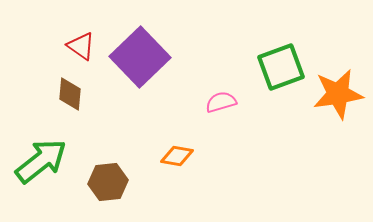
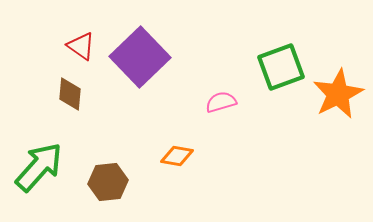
orange star: rotated 18 degrees counterclockwise
green arrow: moved 2 px left, 6 px down; rotated 10 degrees counterclockwise
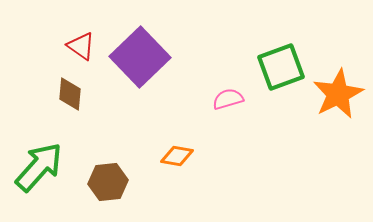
pink semicircle: moved 7 px right, 3 px up
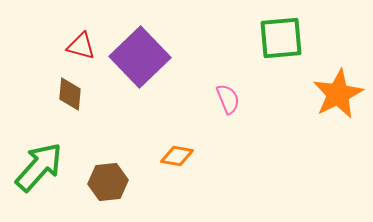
red triangle: rotated 20 degrees counterclockwise
green square: moved 29 px up; rotated 15 degrees clockwise
pink semicircle: rotated 84 degrees clockwise
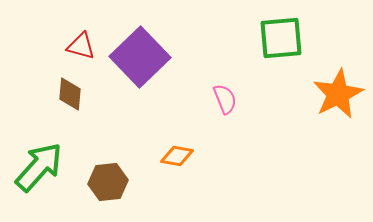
pink semicircle: moved 3 px left
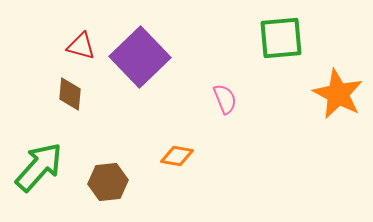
orange star: rotated 18 degrees counterclockwise
